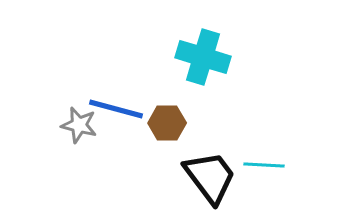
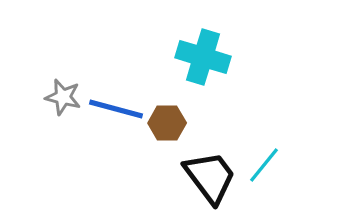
gray star: moved 16 px left, 28 px up
cyan line: rotated 54 degrees counterclockwise
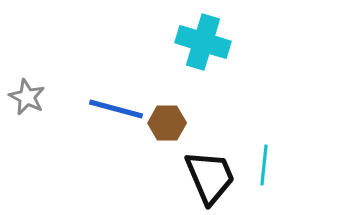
cyan cross: moved 15 px up
gray star: moved 36 px left; rotated 12 degrees clockwise
cyan line: rotated 33 degrees counterclockwise
black trapezoid: rotated 14 degrees clockwise
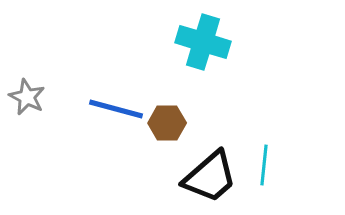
black trapezoid: rotated 72 degrees clockwise
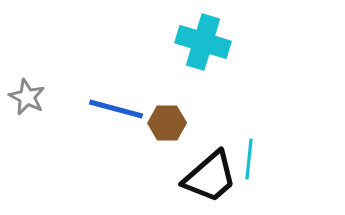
cyan line: moved 15 px left, 6 px up
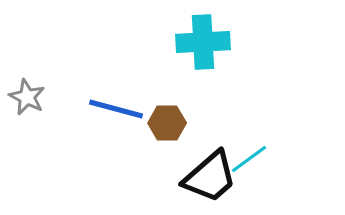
cyan cross: rotated 20 degrees counterclockwise
cyan line: rotated 48 degrees clockwise
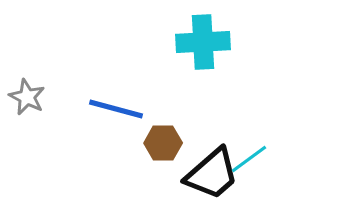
brown hexagon: moved 4 px left, 20 px down
black trapezoid: moved 2 px right, 3 px up
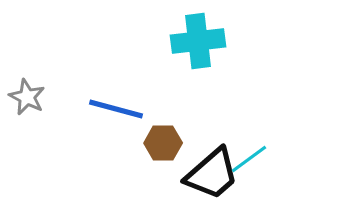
cyan cross: moved 5 px left, 1 px up; rotated 4 degrees counterclockwise
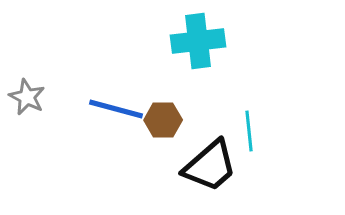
brown hexagon: moved 23 px up
cyan line: moved 28 px up; rotated 60 degrees counterclockwise
black trapezoid: moved 2 px left, 8 px up
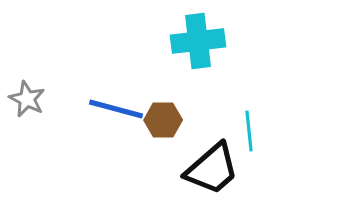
gray star: moved 2 px down
black trapezoid: moved 2 px right, 3 px down
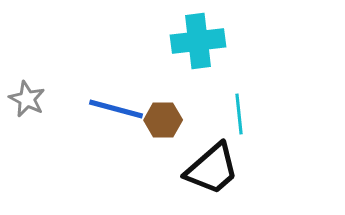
cyan line: moved 10 px left, 17 px up
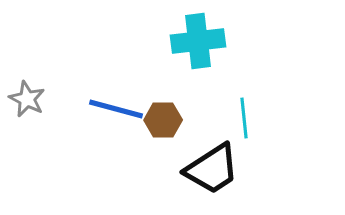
cyan line: moved 5 px right, 4 px down
black trapezoid: rotated 8 degrees clockwise
